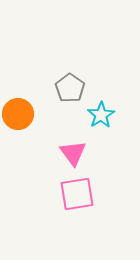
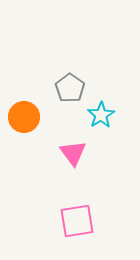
orange circle: moved 6 px right, 3 px down
pink square: moved 27 px down
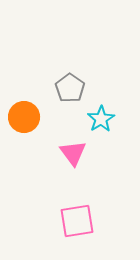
cyan star: moved 4 px down
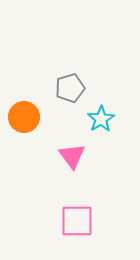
gray pentagon: rotated 20 degrees clockwise
pink triangle: moved 1 px left, 3 px down
pink square: rotated 9 degrees clockwise
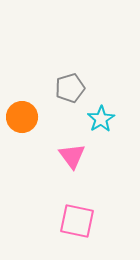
orange circle: moved 2 px left
pink square: rotated 12 degrees clockwise
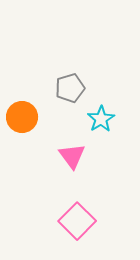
pink square: rotated 33 degrees clockwise
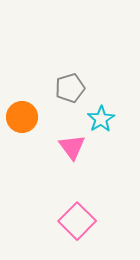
pink triangle: moved 9 px up
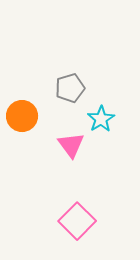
orange circle: moved 1 px up
pink triangle: moved 1 px left, 2 px up
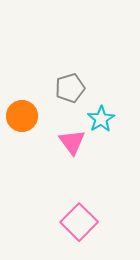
pink triangle: moved 1 px right, 3 px up
pink square: moved 2 px right, 1 px down
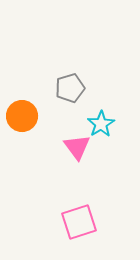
cyan star: moved 5 px down
pink triangle: moved 5 px right, 5 px down
pink square: rotated 27 degrees clockwise
